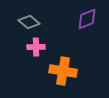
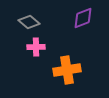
purple diamond: moved 4 px left, 1 px up
orange cross: moved 4 px right, 1 px up; rotated 20 degrees counterclockwise
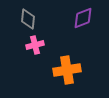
gray diamond: moved 1 px left, 3 px up; rotated 55 degrees clockwise
pink cross: moved 1 px left, 2 px up; rotated 12 degrees counterclockwise
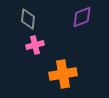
purple diamond: moved 1 px left, 1 px up
orange cross: moved 4 px left, 4 px down
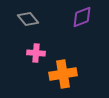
gray diamond: rotated 45 degrees counterclockwise
pink cross: moved 1 px right, 8 px down; rotated 18 degrees clockwise
